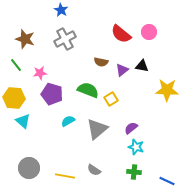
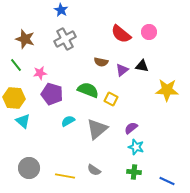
yellow square: rotated 32 degrees counterclockwise
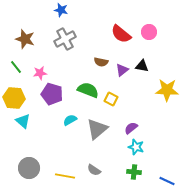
blue star: rotated 16 degrees counterclockwise
green line: moved 2 px down
cyan semicircle: moved 2 px right, 1 px up
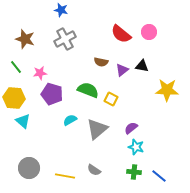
blue line: moved 8 px left, 5 px up; rotated 14 degrees clockwise
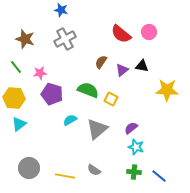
brown semicircle: rotated 112 degrees clockwise
cyan triangle: moved 4 px left, 3 px down; rotated 42 degrees clockwise
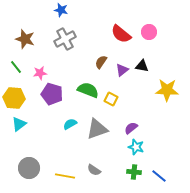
cyan semicircle: moved 4 px down
gray triangle: rotated 20 degrees clockwise
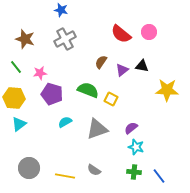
cyan semicircle: moved 5 px left, 2 px up
blue line: rotated 14 degrees clockwise
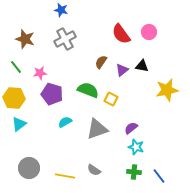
red semicircle: rotated 15 degrees clockwise
yellow star: rotated 15 degrees counterclockwise
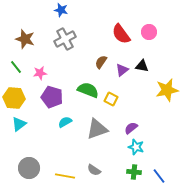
purple pentagon: moved 3 px down
